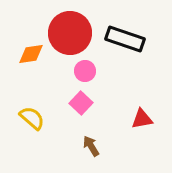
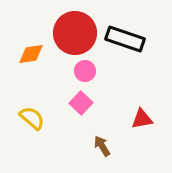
red circle: moved 5 px right
brown arrow: moved 11 px right
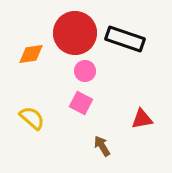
pink square: rotated 15 degrees counterclockwise
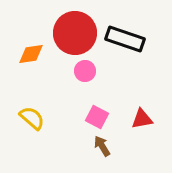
pink square: moved 16 px right, 14 px down
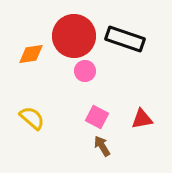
red circle: moved 1 px left, 3 px down
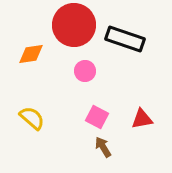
red circle: moved 11 px up
brown arrow: moved 1 px right, 1 px down
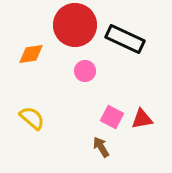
red circle: moved 1 px right
black rectangle: rotated 6 degrees clockwise
pink square: moved 15 px right
brown arrow: moved 2 px left
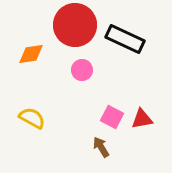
pink circle: moved 3 px left, 1 px up
yellow semicircle: rotated 12 degrees counterclockwise
